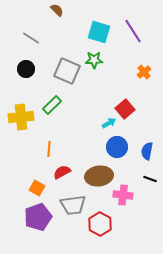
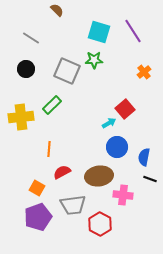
blue semicircle: moved 3 px left, 6 px down
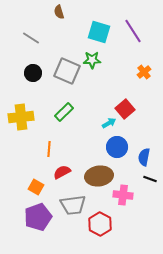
brown semicircle: moved 2 px right, 2 px down; rotated 152 degrees counterclockwise
green star: moved 2 px left
black circle: moved 7 px right, 4 px down
green rectangle: moved 12 px right, 7 px down
orange square: moved 1 px left, 1 px up
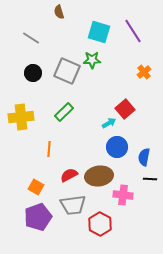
red semicircle: moved 7 px right, 3 px down
black line: rotated 16 degrees counterclockwise
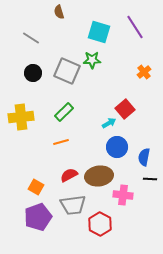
purple line: moved 2 px right, 4 px up
orange line: moved 12 px right, 7 px up; rotated 70 degrees clockwise
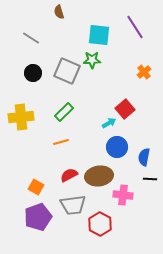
cyan square: moved 3 px down; rotated 10 degrees counterclockwise
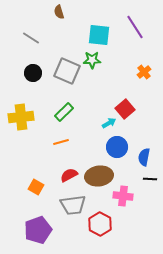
pink cross: moved 1 px down
purple pentagon: moved 13 px down
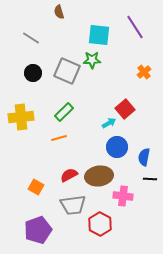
orange line: moved 2 px left, 4 px up
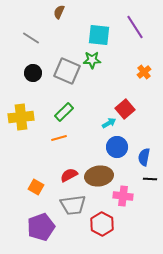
brown semicircle: rotated 40 degrees clockwise
red hexagon: moved 2 px right
purple pentagon: moved 3 px right, 3 px up
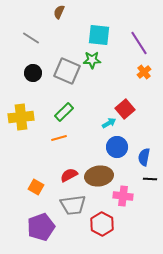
purple line: moved 4 px right, 16 px down
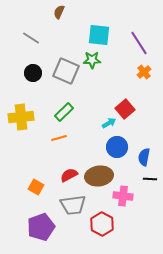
gray square: moved 1 px left
